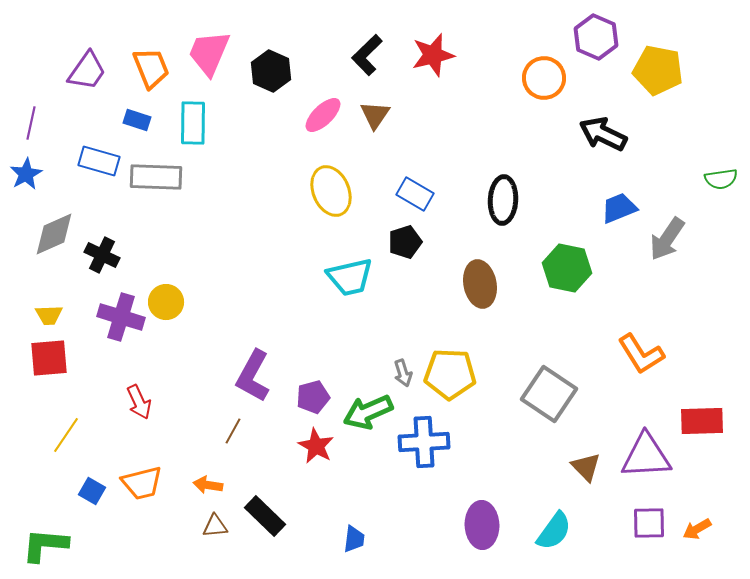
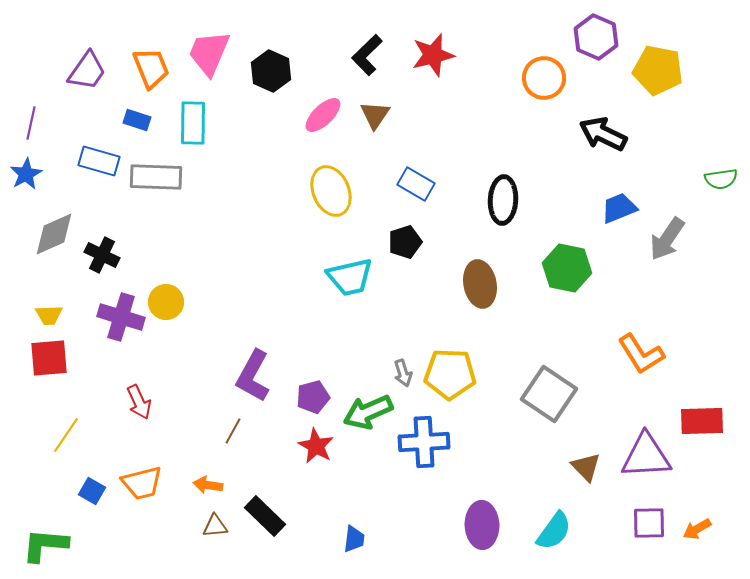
blue rectangle at (415, 194): moved 1 px right, 10 px up
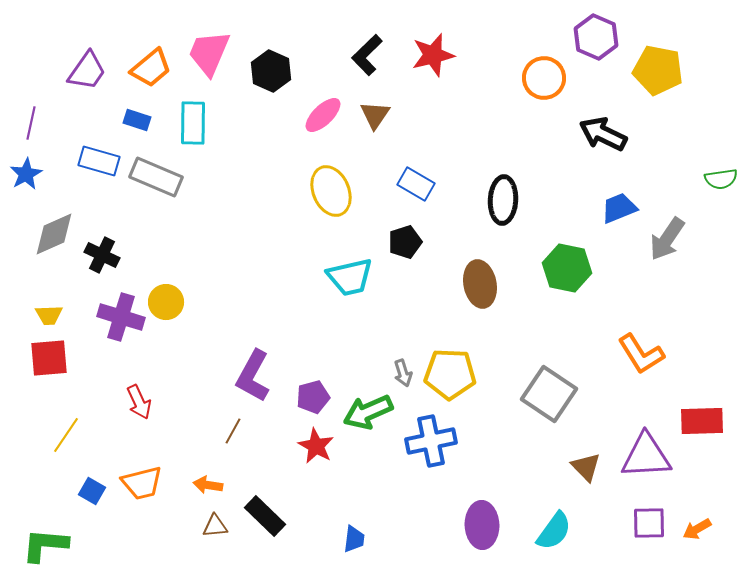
orange trapezoid at (151, 68): rotated 72 degrees clockwise
gray rectangle at (156, 177): rotated 21 degrees clockwise
blue cross at (424, 442): moved 7 px right, 1 px up; rotated 9 degrees counterclockwise
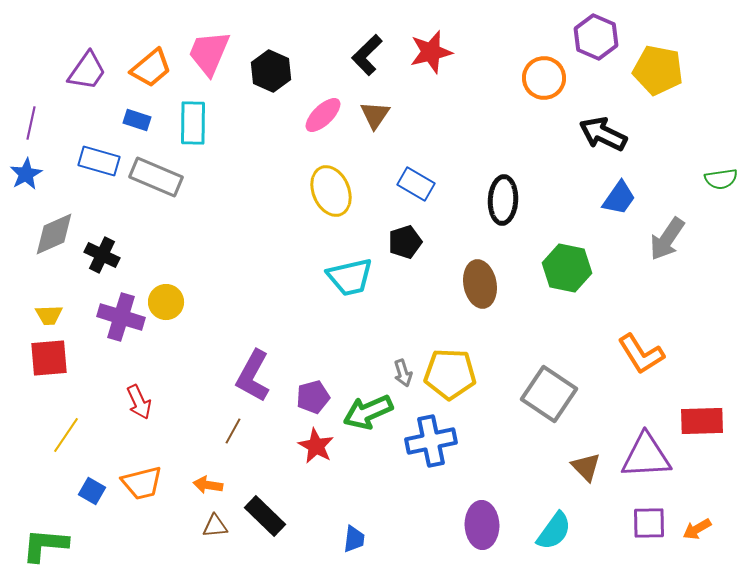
red star at (433, 55): moved 2 px left, 3 px up
blue trapezoid at (619, 208): moved 10 px up; rotated 147 degrees clockwise
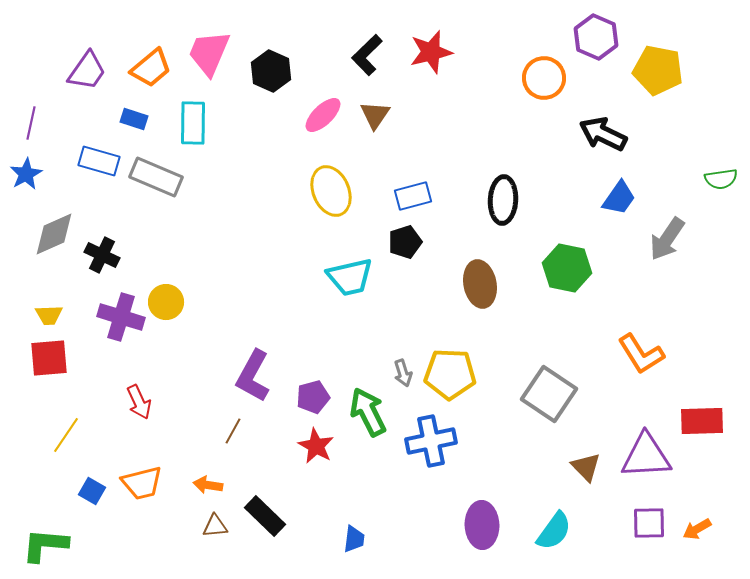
blue rectangle at (137, 120): moved 3 px left, 1 px up
blue rectangle at (416, 184): moved 3 px left, 12 px down; rotated 45 degrees counterclockwise
green arrow at (368, 412): rotated 87 degrees clockwise
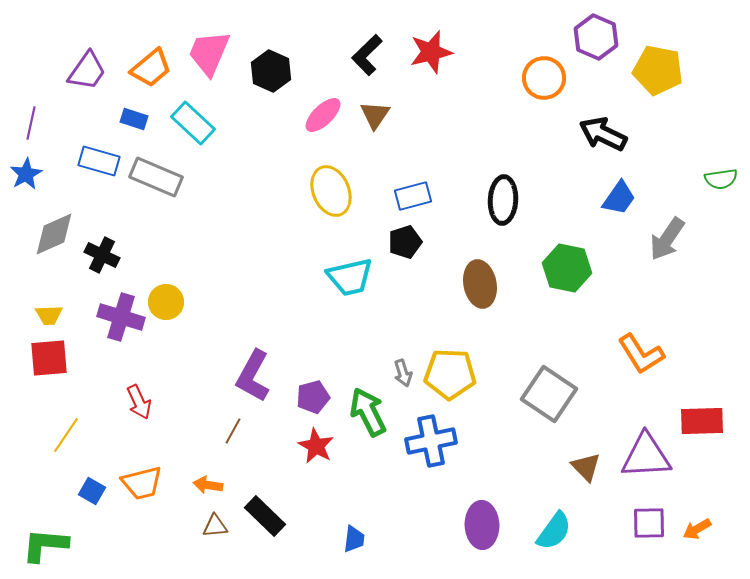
cyan rectangle at (193, 123): rotated 48 degrees counterclockwise
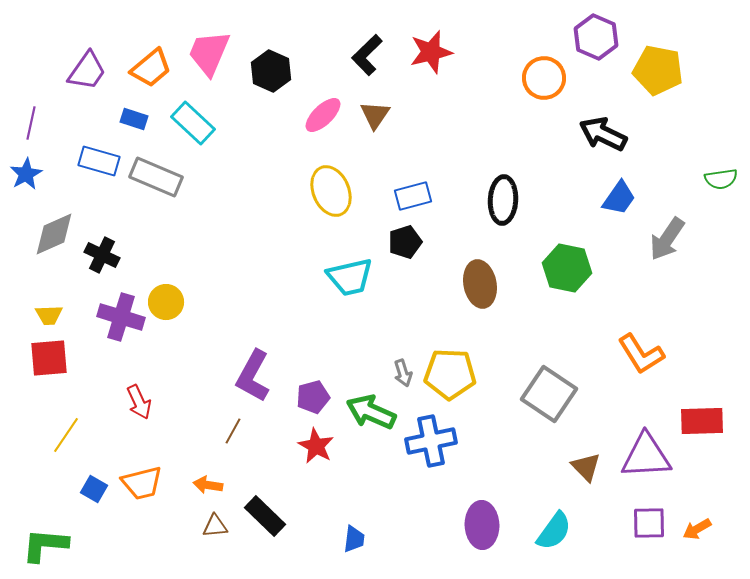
green arrow at (368, 412): moved 3 px right; rotated 39 degrees counterclockwise
blue square at (92, 491): moved 2 px right, 2 px up
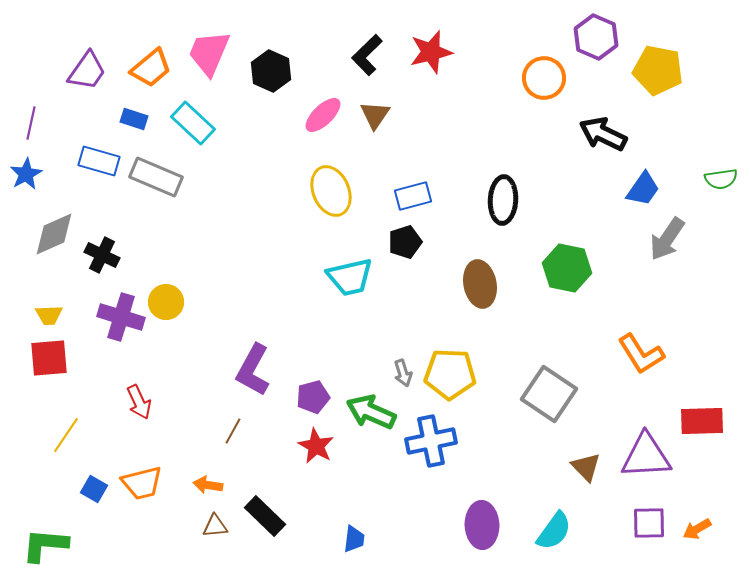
blue trapezoid at (619, 198): moved 24 px right, 9 px up
purple L-shape at (253, 376): moved 6 px up
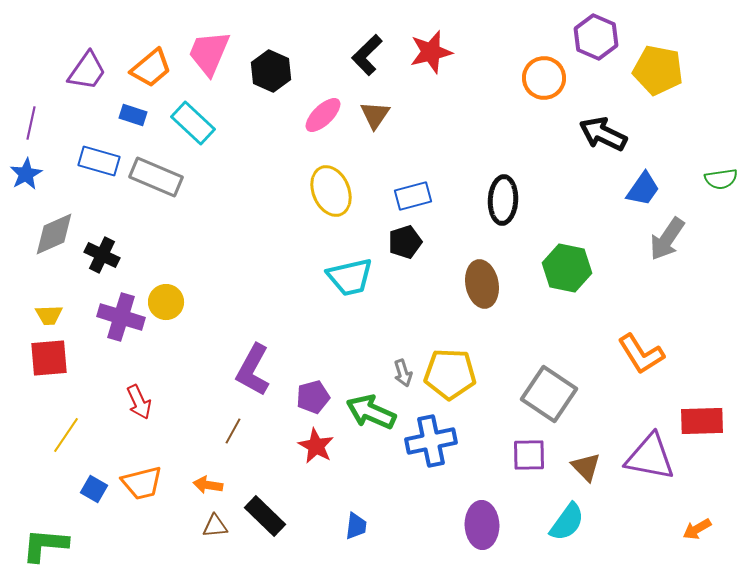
blue rectangle at (134, 119): moved 1 px left, 4 px up
brown ellipse at (480, 284): moved 2 px right
purple triangle at (646, 456): moved 4 px right, 1 px down; rotated 14 degrees clockwise
purple square at (649, 523): moved 120 px left, 68 px up
cyan semicircle at (554, 531): moved 13 px right, 9 px up
blue trapezoid at (354, 539): moved 2 px right, 13 px up
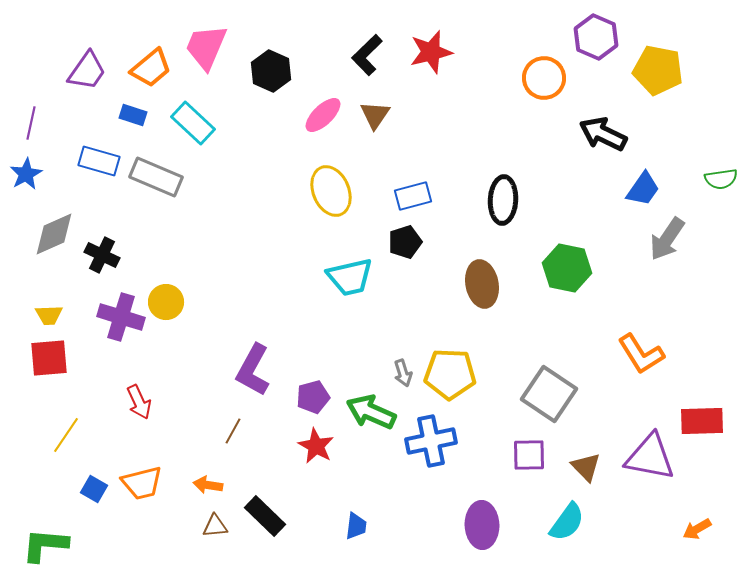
pink trapezoid at (209, 53): moved 3 px left, 6 px up
